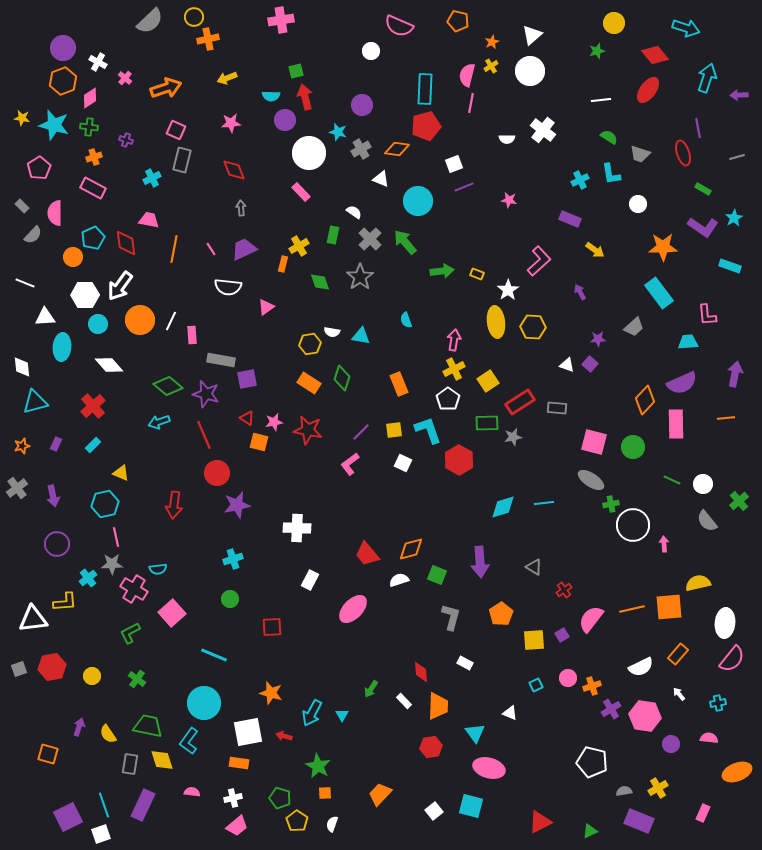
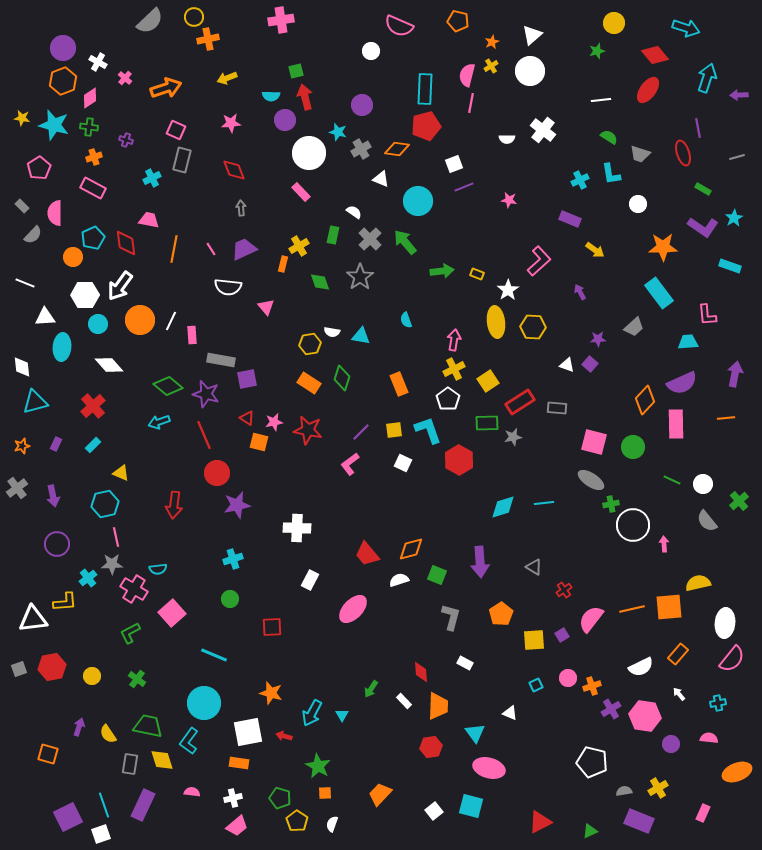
pink triangle at (266, 307): rotated 36 degrees counterclockwise
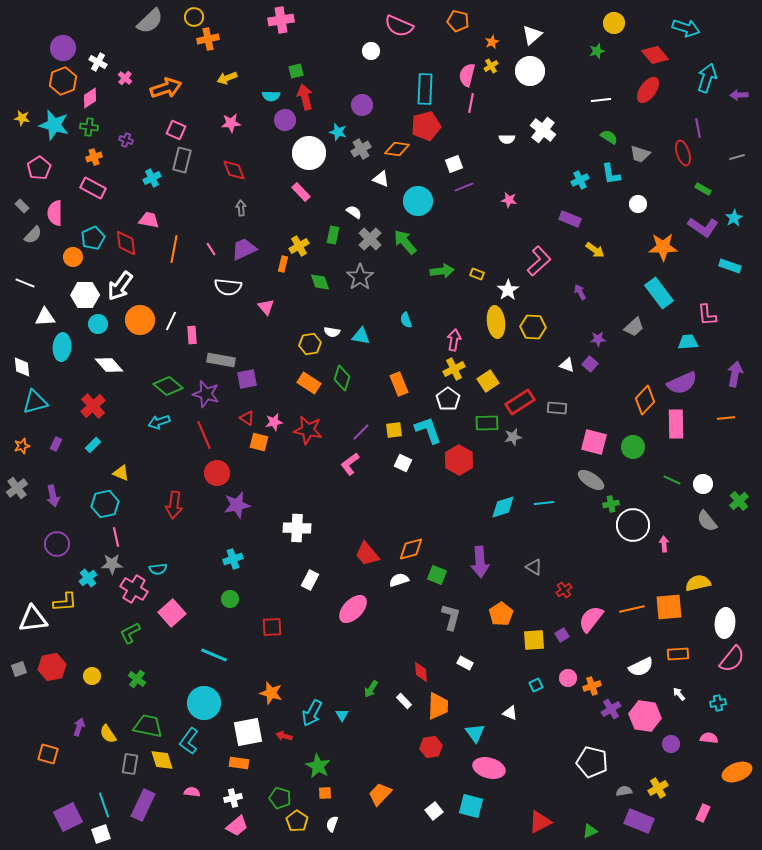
orange rectangle at (678, 654): rotated 45 degrees clockwise
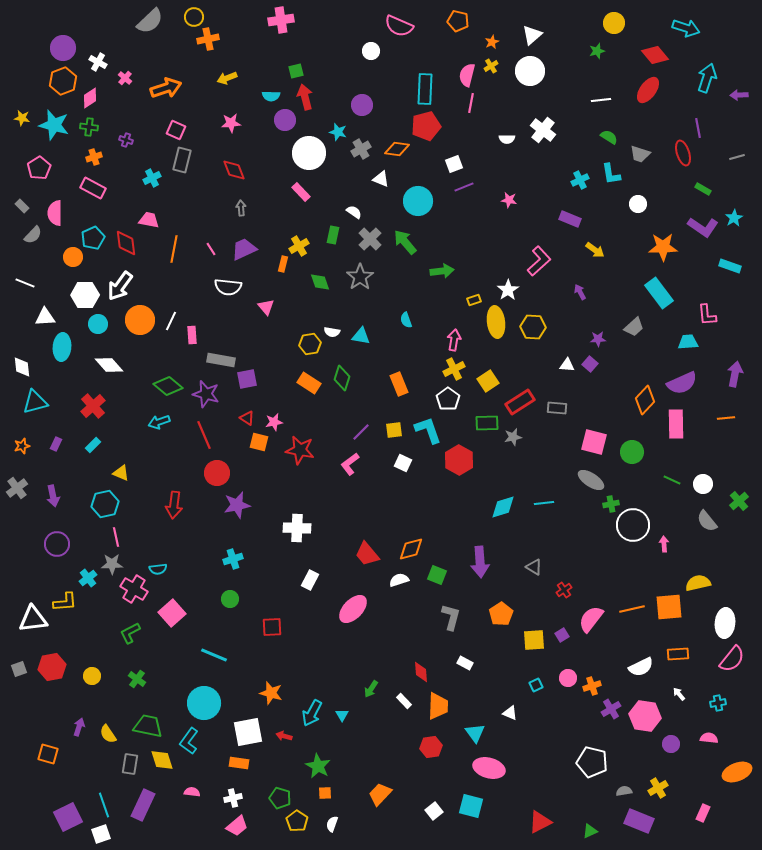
yellow rectangle at (477, 274): moved 3 px left, 26 px down; rotated 40 degrees counterclockwise
white triangle at (567, 365): rotated 14 degrees counterclockwise
red star at (308, 430): moved 8 px left, 20 px down
green circle at (633, 447): moved 1 px left, 5 px down
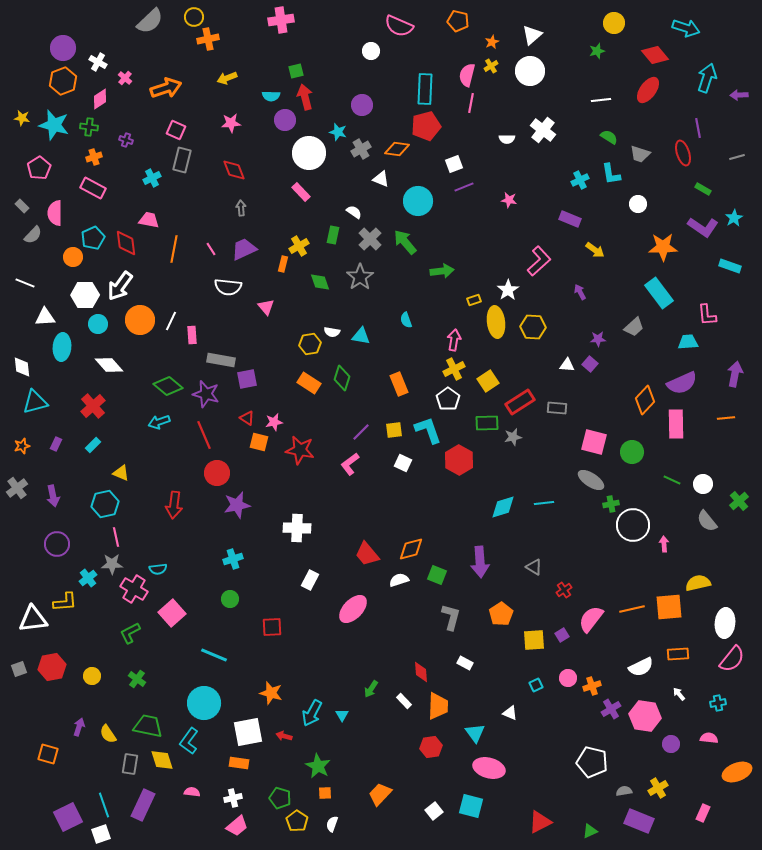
pink diamond at (90, 98): moved 10 px right, 1 px down
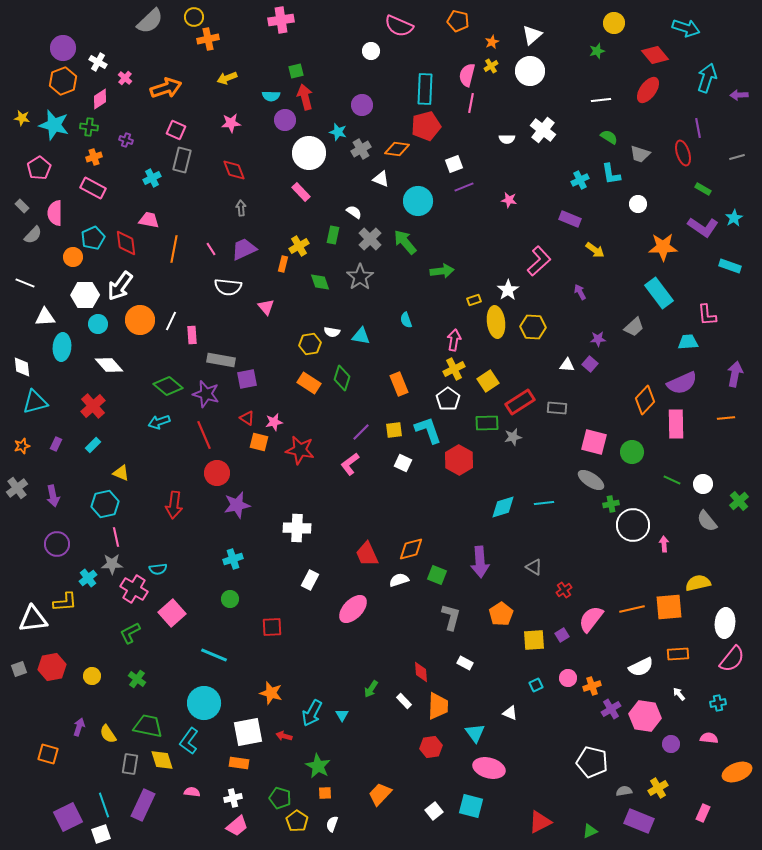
red trapezoid at (367, 554): rotated 16 degrees clockwise
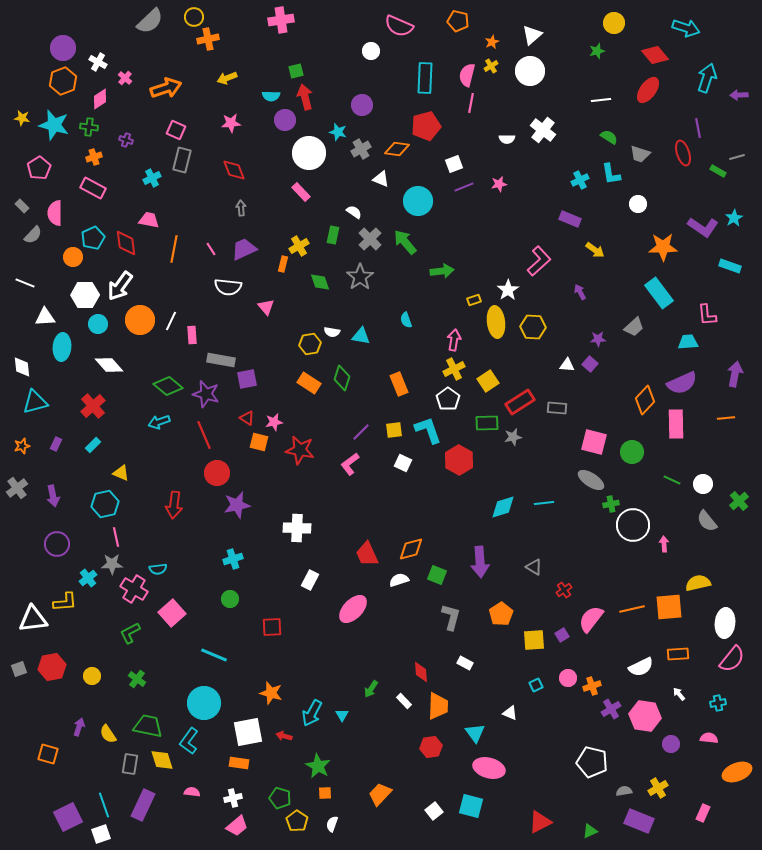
cyan rectangle at (425, 89): moved 11 px up
green rectangle at (703, 189): moved 15 px right, 18 px up
pink star at (509, 200): moved 10 px left, 16 px up; rotated 21 degrees counterclockwise
